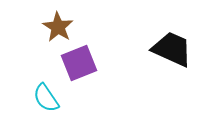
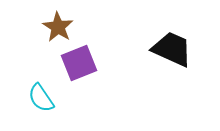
cyan semicircle: moved 5 px left
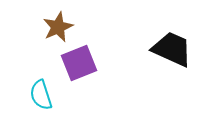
brown star: rotated 16 degrees clockwise
cyan semicircle: moved 3 px up; rotated 16 degrees clockwise
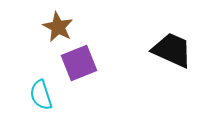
brown star: rotated 20 degrees counterclockwise
black trapezoid: moved 1 px down
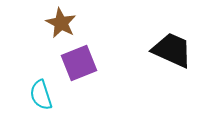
brown star: moved 3 px right, 4 px up
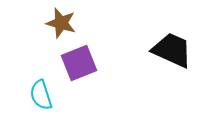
brown star: rotated 12 degrees counterclockwise
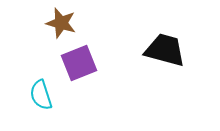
black trapezoid: moved 7 px left; rotated 9 degrees counterclockwise
